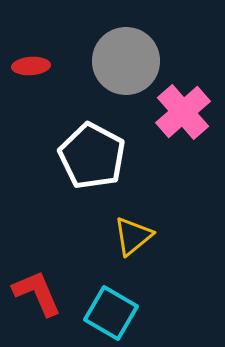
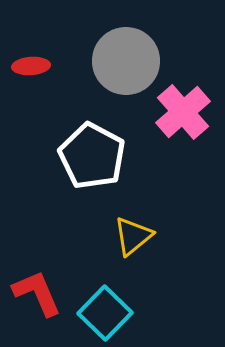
cyan square: moved 6 px left; rotated 14 degrees clockwise
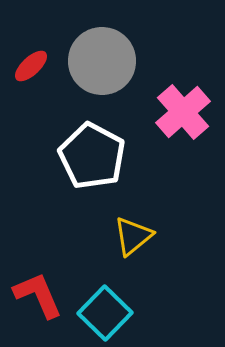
gray circle: moved 24 px left
red ellipse: rotated 39 degrees counterclockwise
red L-shape: moved 1 px right, 2 px down
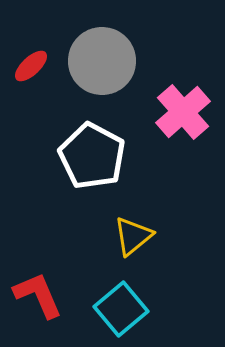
cyan square: moved 16 px right, 4 px up; rotated 6 degrees clockwise
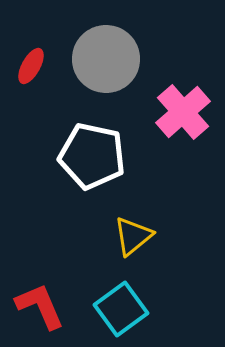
gray circle: moved 4 px right, 2 px up
red ellipse: rotated 18 degrees counterclockwise
white pentagon: rotated 16 degrees counterclockwise
red L-shape: moved 2 px right, 11 px down
cyan square: rotated 4 degrees clockwise
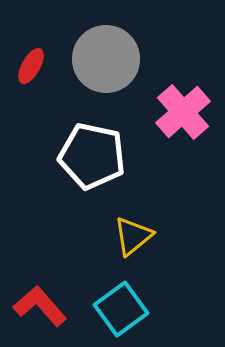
red L-shape: rotated 18 degrees counterclockwise
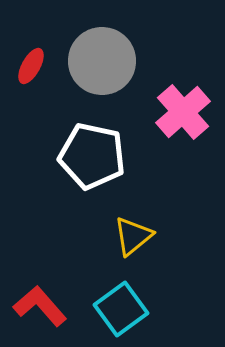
gray circle: moved 4 px left, 2 px down
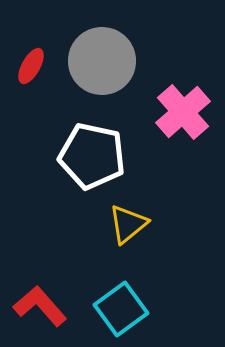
yellow triangle: moved 5 px left, 12 px up
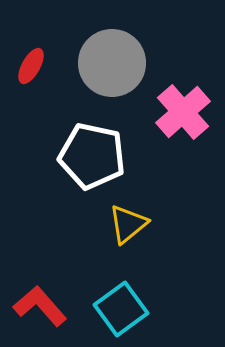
gray circle: moved 10 px right, 2 px down
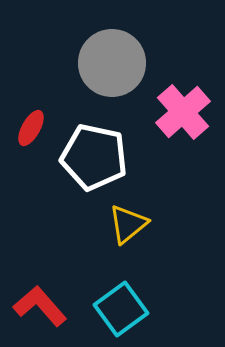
red ellipse: moved 62 px down
white pentagon: moved 2 px right, 1 px down
